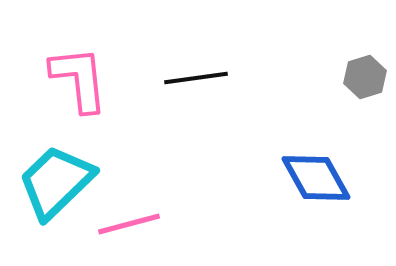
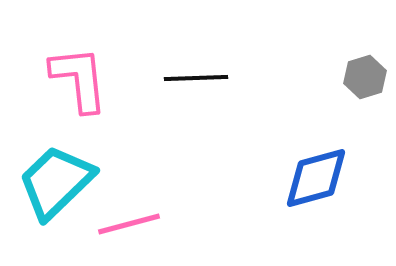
black line: rotated 6 degrees clockwise
blue diamond: rotated 76 degrees counterclockwise
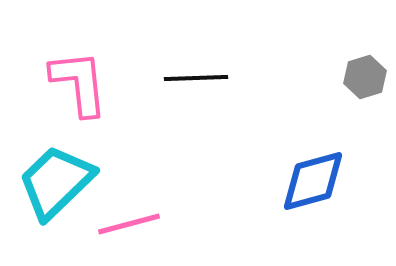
pink L-shape: moved 4 px down
blue diamond: moved 3 px left, 3 px down
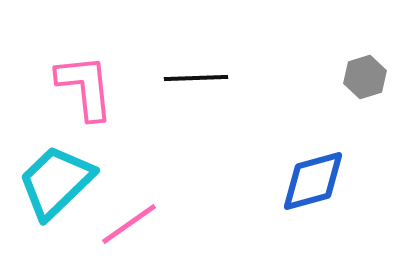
pink L-shape: moved 6 px right, 4 px down
pink line: rotated 20 degrees counterclockwise
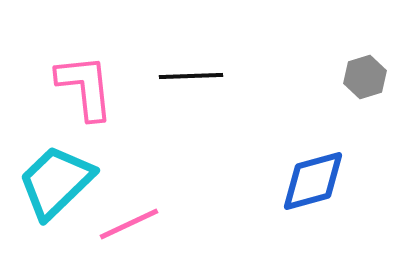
black line: moved 5 px left, 2 px up
pink line: rotated 10 degrees clockwise
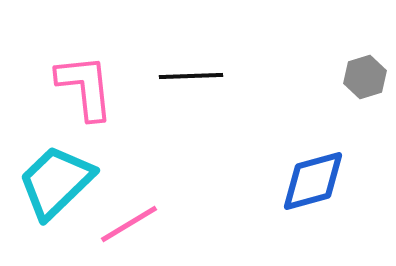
pink line: rotated 6 degrees counterclockwise
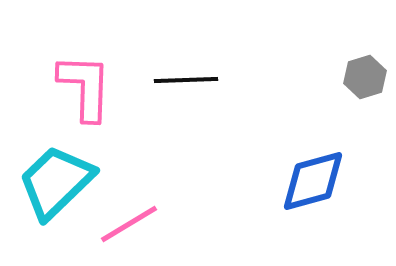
black line: moved 5 px left, 4 px down
pink L-shape: rotated 8 degrees clockwise
